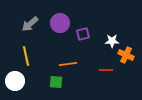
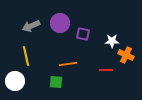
gray arrow: moved 1 px right, 2 px down; rotated 18 degrees clockwise
purple square: rotated 24 degrees clockwise
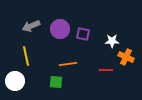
purple circle: moved 6 px down
orange cross: moved 2 px down
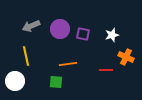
white star: moved 6 px up; rotated 16 degrees counterclockwise
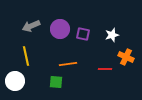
red line: moved 1 px left, 1 px up
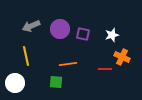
orange cross: moved 4 px left
white circle: moved 2 px down
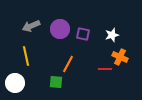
orange cross: moved 2 px left
orange line: rotated 54 degrees counterclockwise
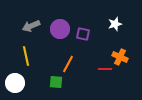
white star: moved 3 px right, 11 px up
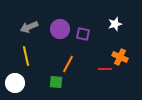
gray arrow: moved 2 px left, 1 px down
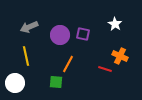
white star: rotated 24 degrees counterclockwise
purple circle: moved 6 px down
orange cross: moved 1 px up
red line: rotated 16 degrees clockwise
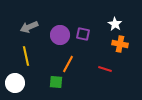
orange cross: moved 12 px up; rotated 14 degrees counterclockwise
